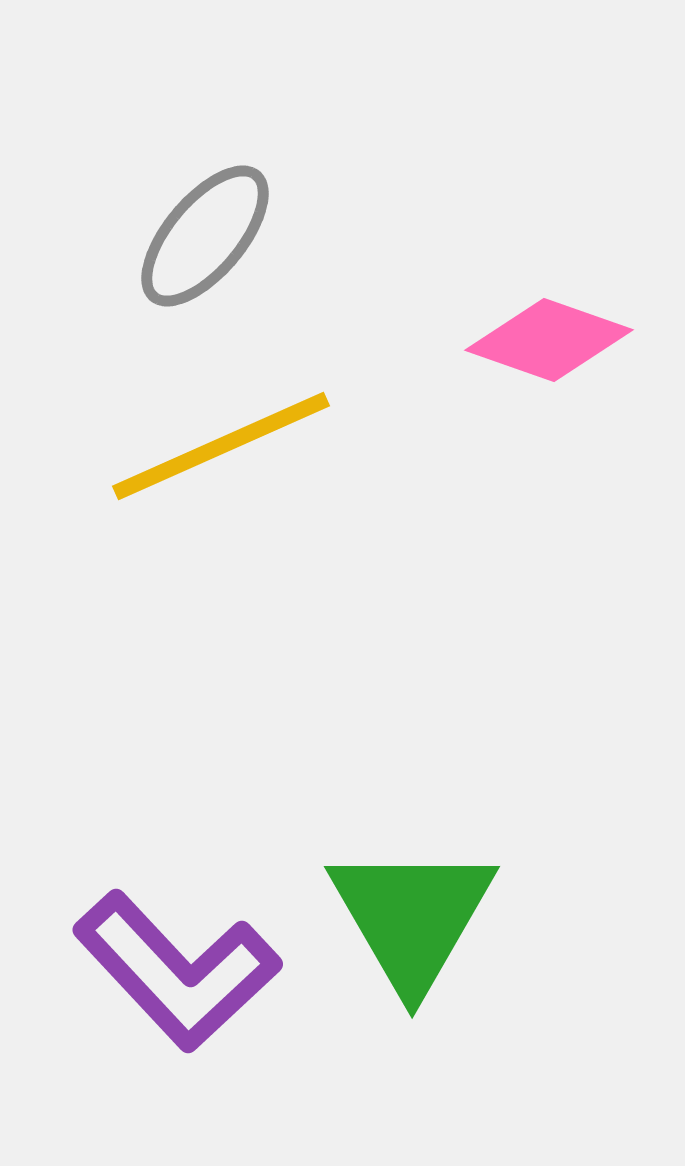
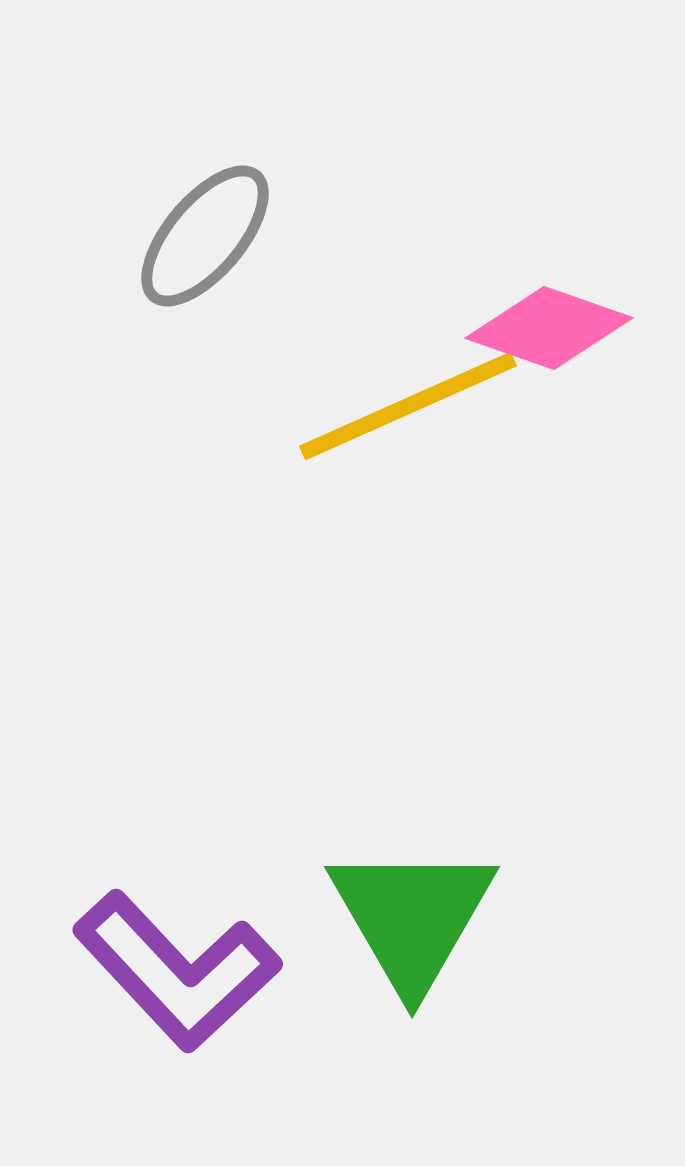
pink diamond: moved 12 px up
yellow line: moved 187 px right, 40 px up
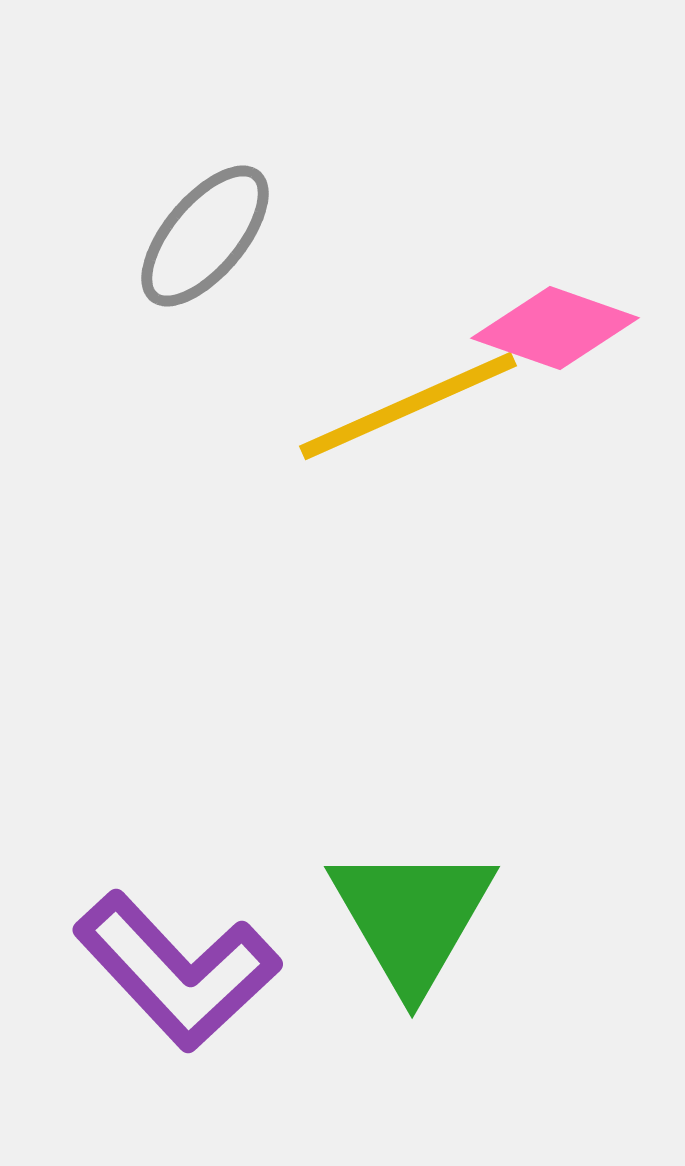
pink diamond: moved 6 px right
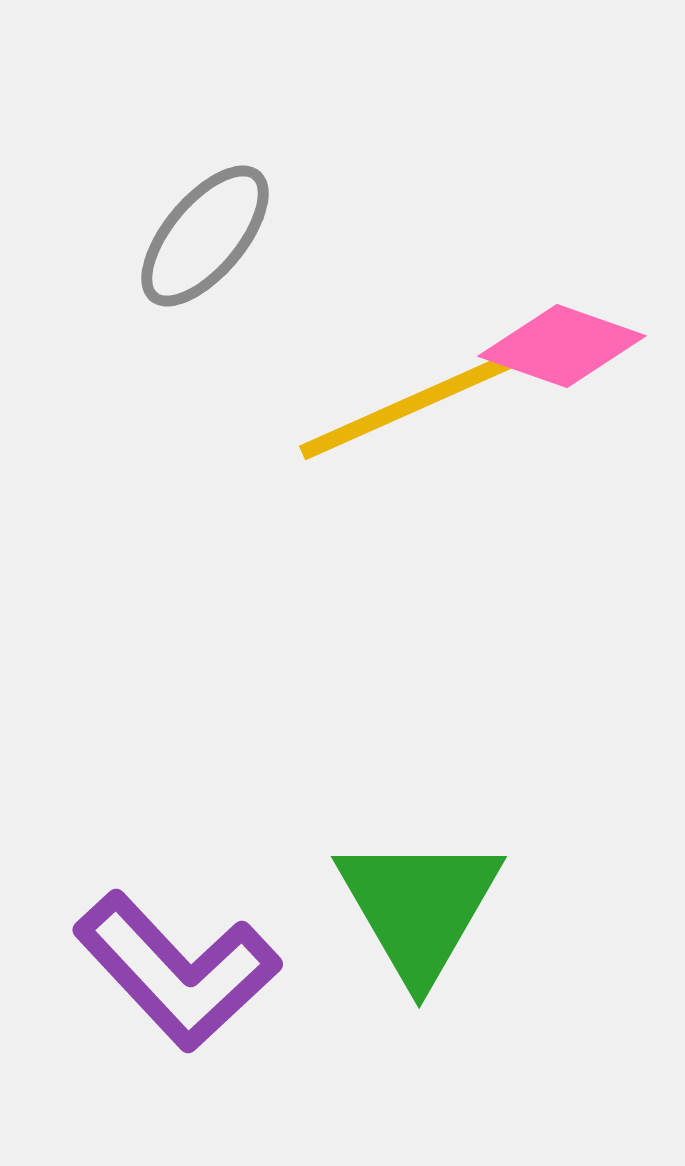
pink diamond: moved 7 px right, 18 px down
green triangle: moved 7 px right, 10 px up
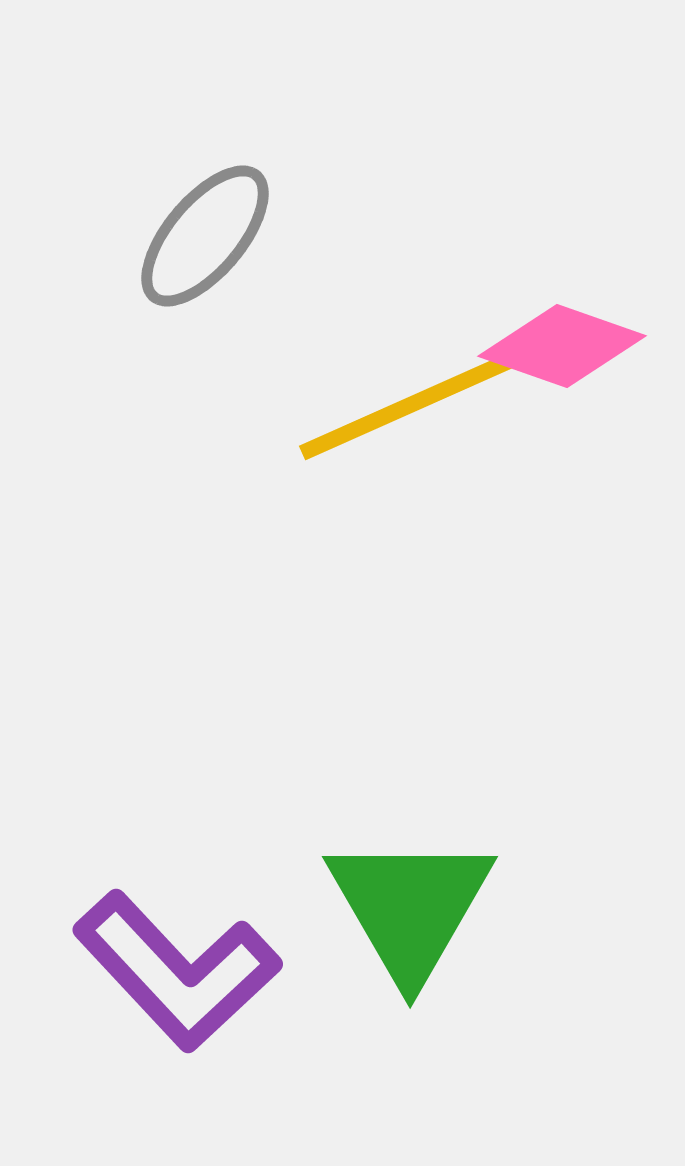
green triangle: moved 9 px left
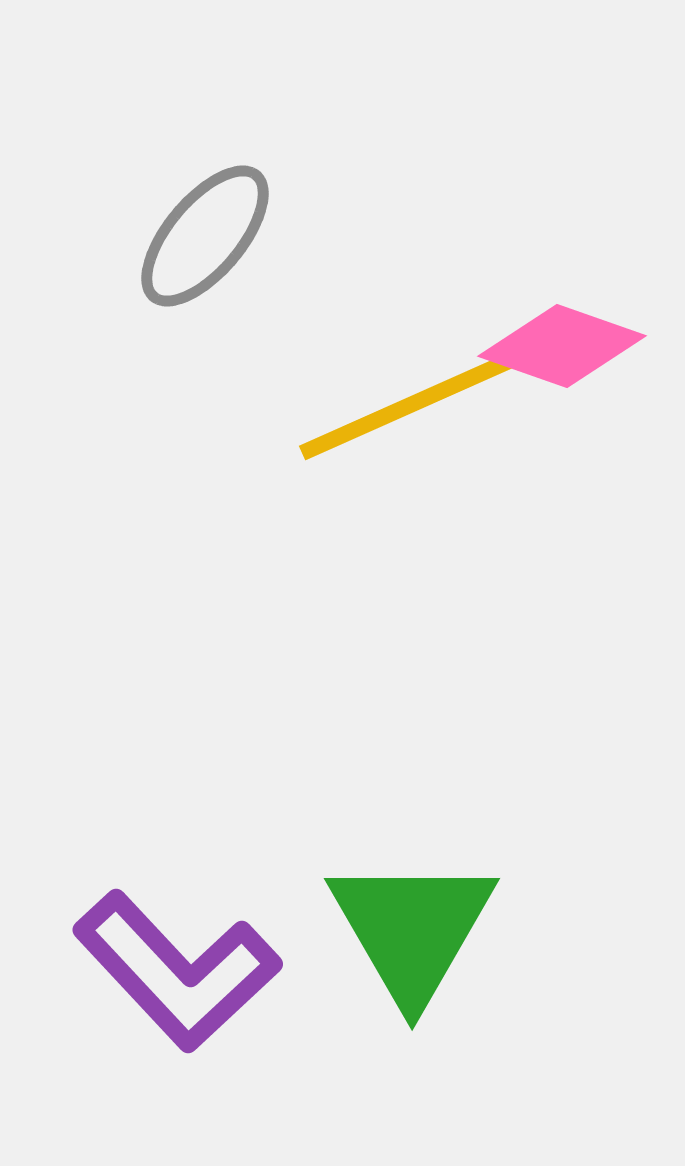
green triangle: moved 2 px right, 22 px down
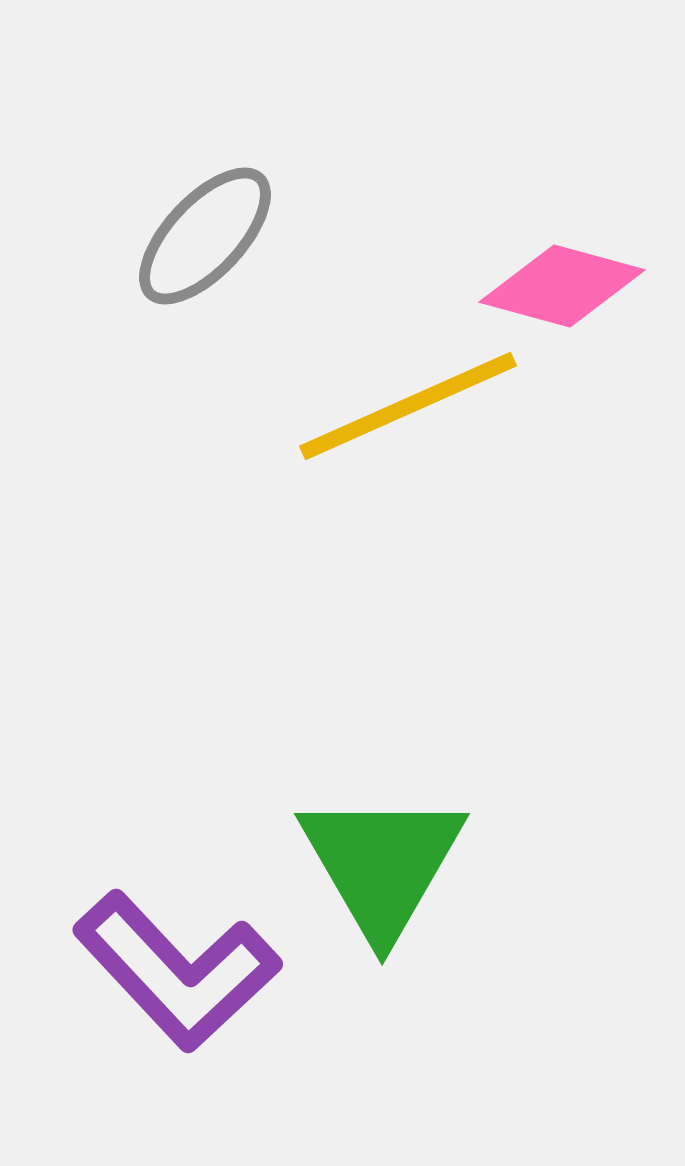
gray ellipse: rotated 3 degrees clockwise
pink diamond: moved 60 px up; rotated 4 degrees counterclockwise
green triangle: moved 30 px left, 65 px up
